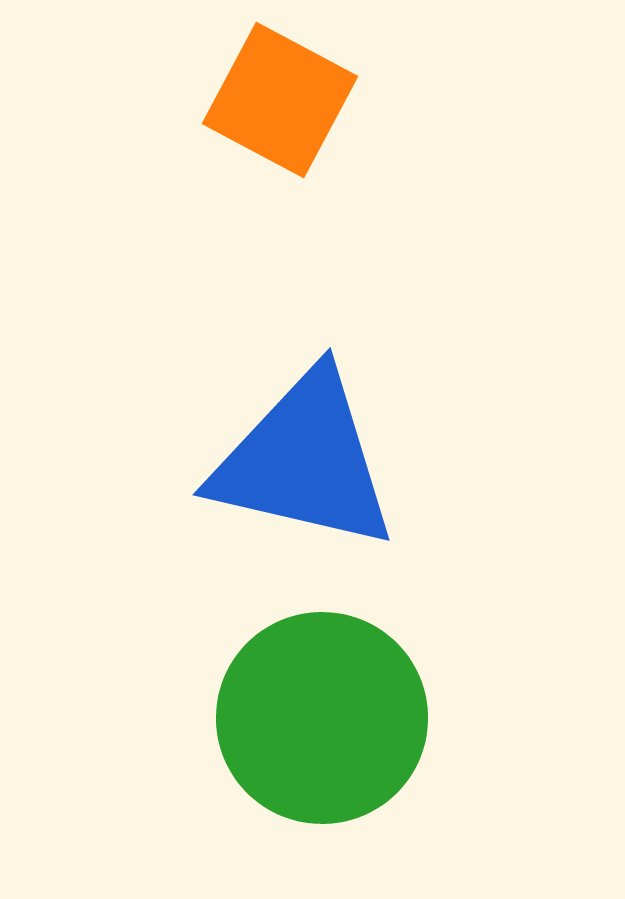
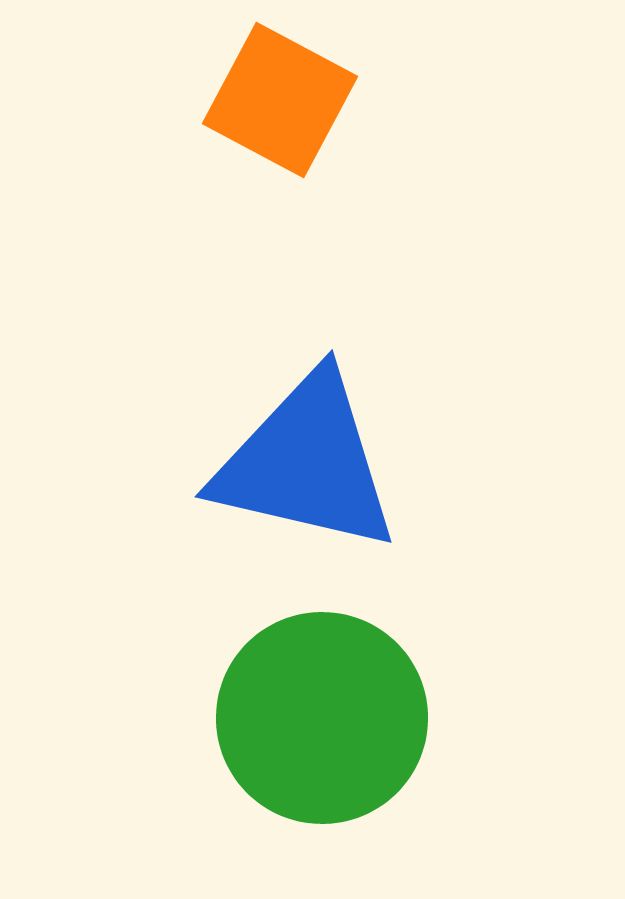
blue triangle: moved 2 px right, 2 px down
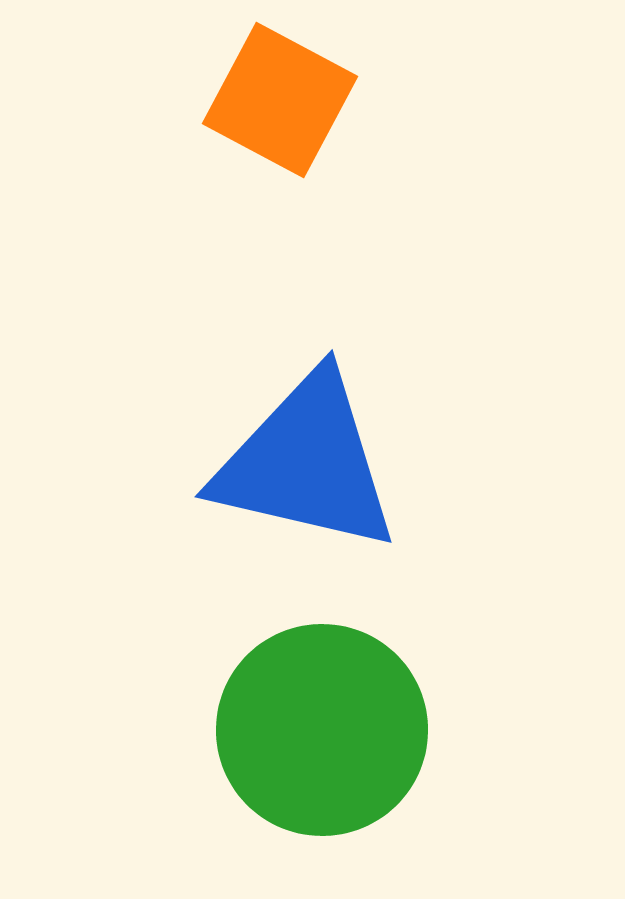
green circle: moved 12 px down
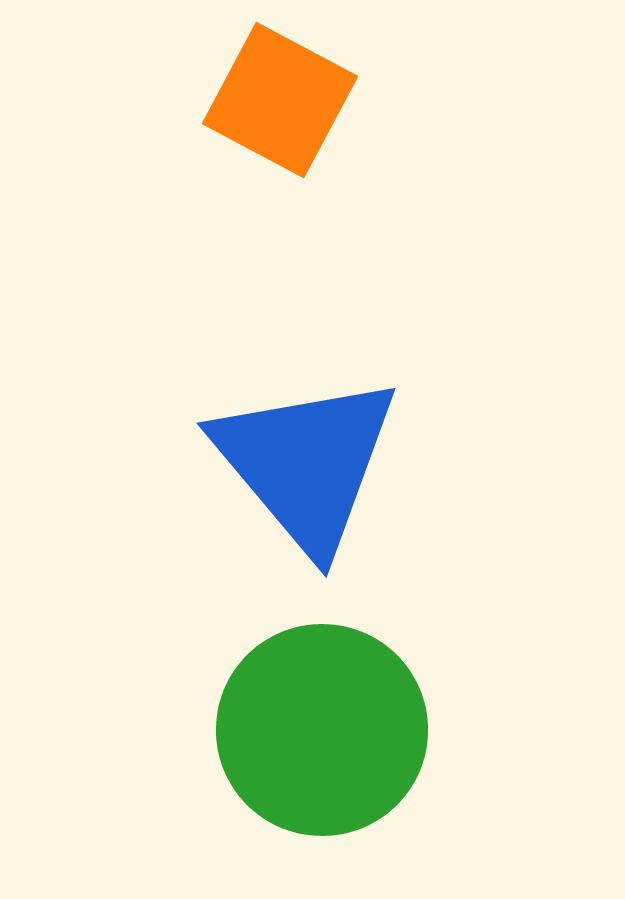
blue triangle: rotated 37 degrees clockwise
